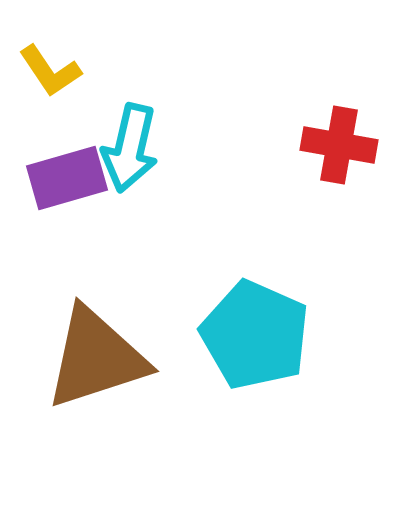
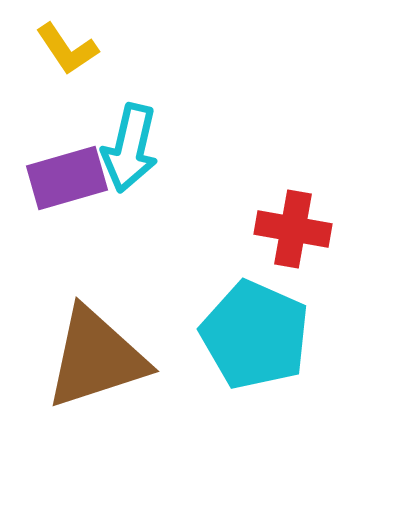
yellow L-shape: moved 17 px right, 22 px up
red cross: moved 46 px left, 84 px down
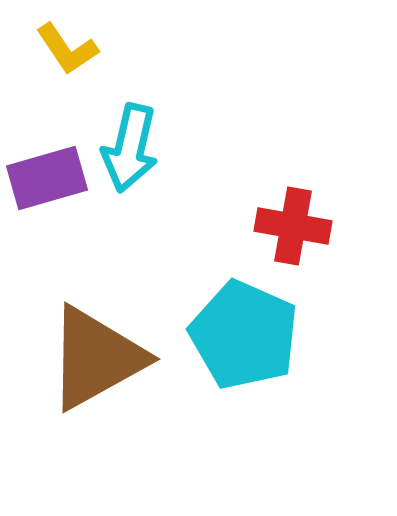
purple rectangle: moved 20 px left
red cross: moved 3 px up
cyan pentagon: moved 11 px left
brown triangle: rotated 11 degrees counterclockwise
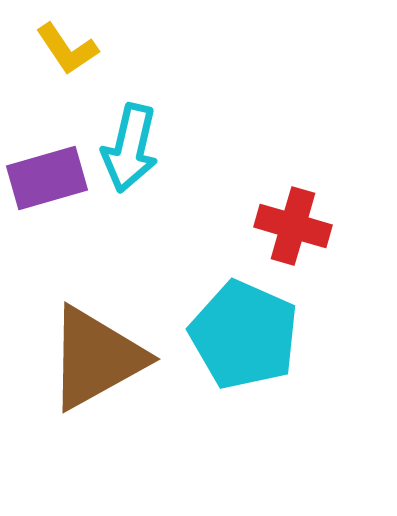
red cross: rotated 6 degrees clockwise
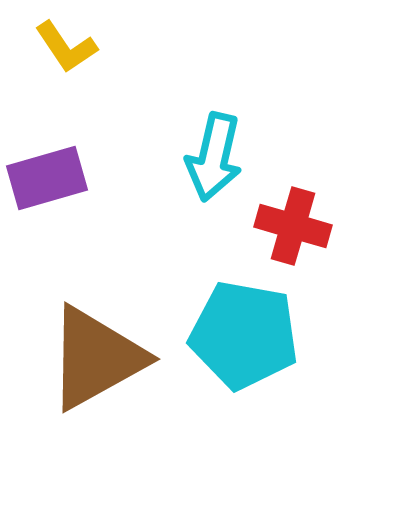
yellow L-shape: moved 1 px left, 2 px up
cyan arrow: moved 84 px right, 9 px down
cyan pentagon: rotated 14 degrees counterclockwise
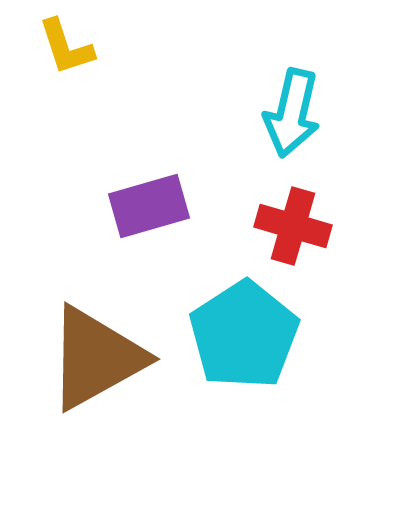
yellow L-shape: rotated 16 degrees clockwise
cyan arrow: moved 78 px right, 44 px up
purple rectangle: moved 102 px right, 28 px down
cyan pentagon: rotated 29 degrees clockwise
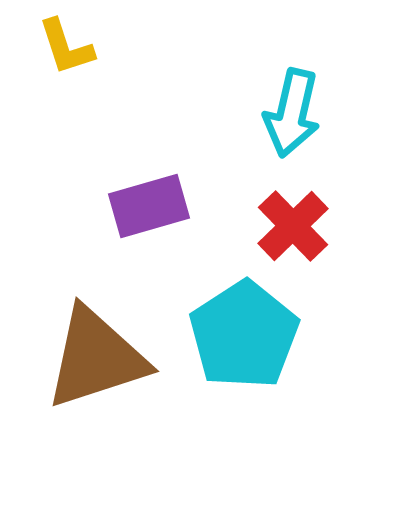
red cross: rotated 30 degrees clockwise
brown triangle: rotated 11 degrees clockwise
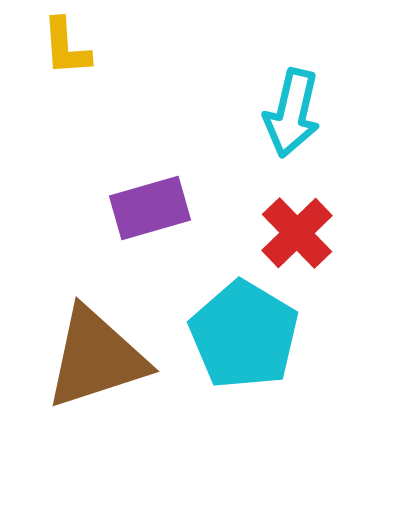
yellow L-shape: rotated 14 degrees clockwise
purple rectangle: moved 1 px right, 2 px down
red cross: moved 4 px right, 7 px down
cyan pentagon: rotated 8 degrees counterclockwise
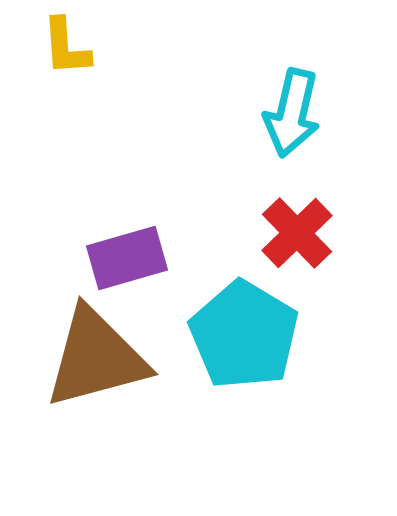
purple rectangle: moved 23 px left, 50 px down
brown triangle: rotated 3 degrees clockwise
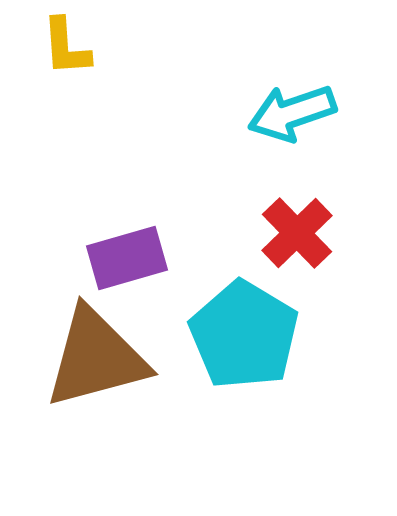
cyan arrow: rotated 58 degrees clockwise
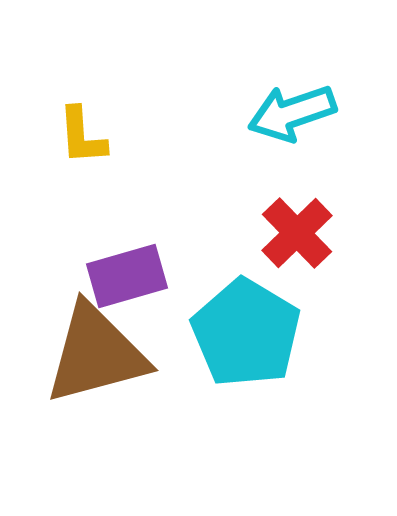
yellow L-shape: moved 16 px right, 89 px down
purple rectangle: moved 18 px down
cyan pentagon: moved 2 px right, 2 px up
brown triangle: moved 4 px up
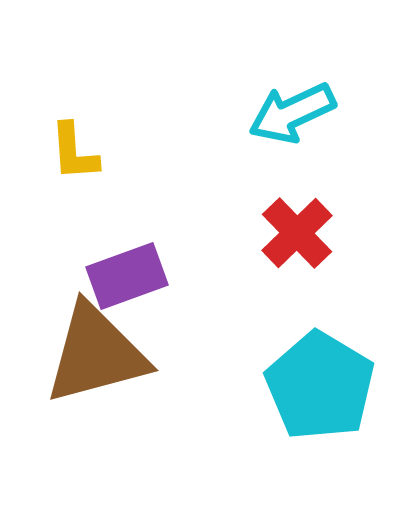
cyan arrow: rotated 6 degrees counterclockwise
yellow L-shape: moved 8 px left, 16 px down
purple rectangle: rotated 4 degrees counterclockwise
cyan pentagon: moved 74 px right, 53 px down
